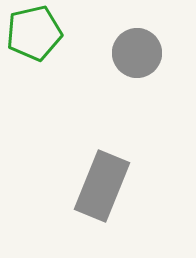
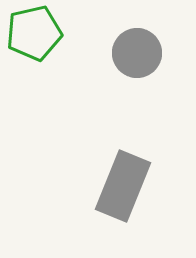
gray rectangle: moved 21 px right
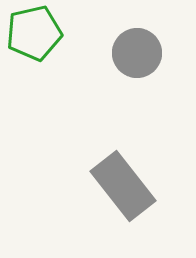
gray rectangle: rotated 60 degrees counterclockwise
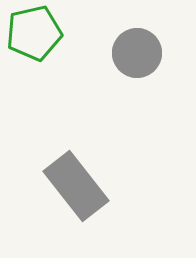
gray rectangle: moved 47 px left
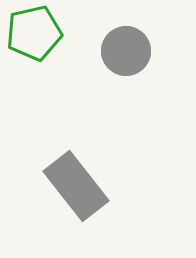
gray circle: moved 11 px left, 2 px up
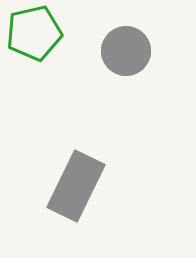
gray rectangle: rotated 64 degrees clockwise
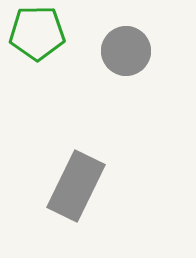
green pentagon: moved 3 px right; rotated 12 degrees clockwise
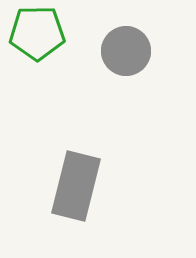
gray rectangle: rotated 12 degrees counterclockwise
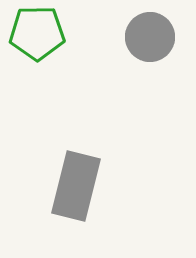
gray circle: moved 24 px right, 14 px up
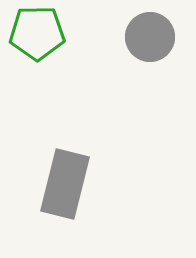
gray rectangle: moved 11 px left, 2 px up
